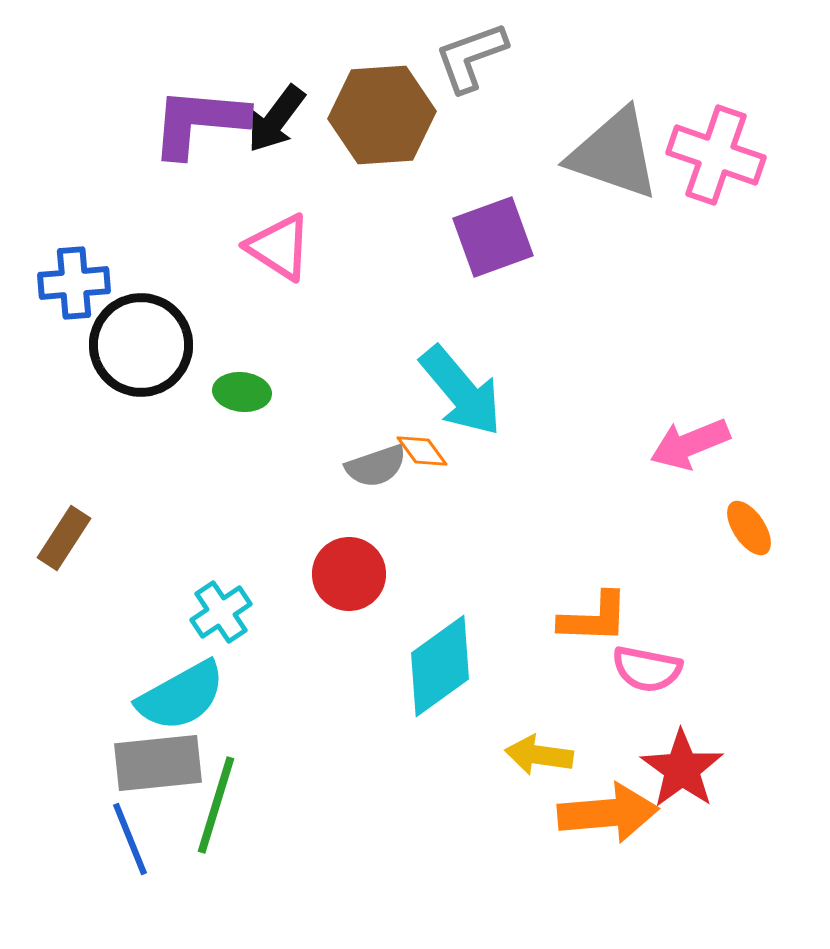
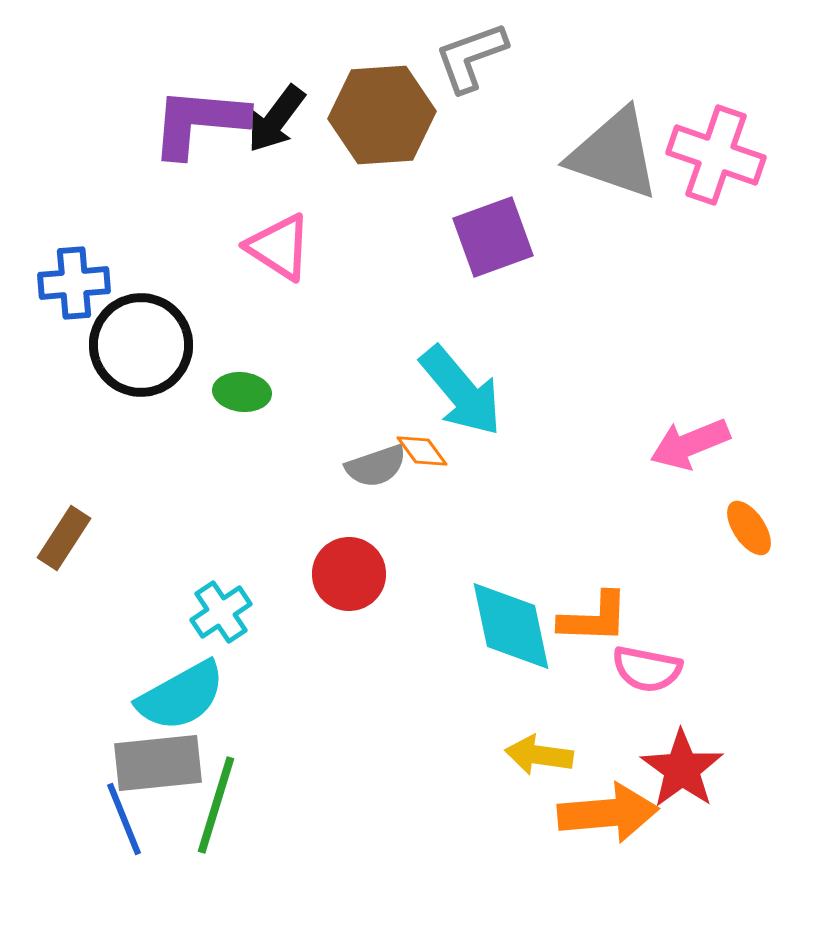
cyan diamond: moved 71 px right, 40 px up; rotated 66 degrees counterclockwise
blue line: moved 6 px left, 20 px up
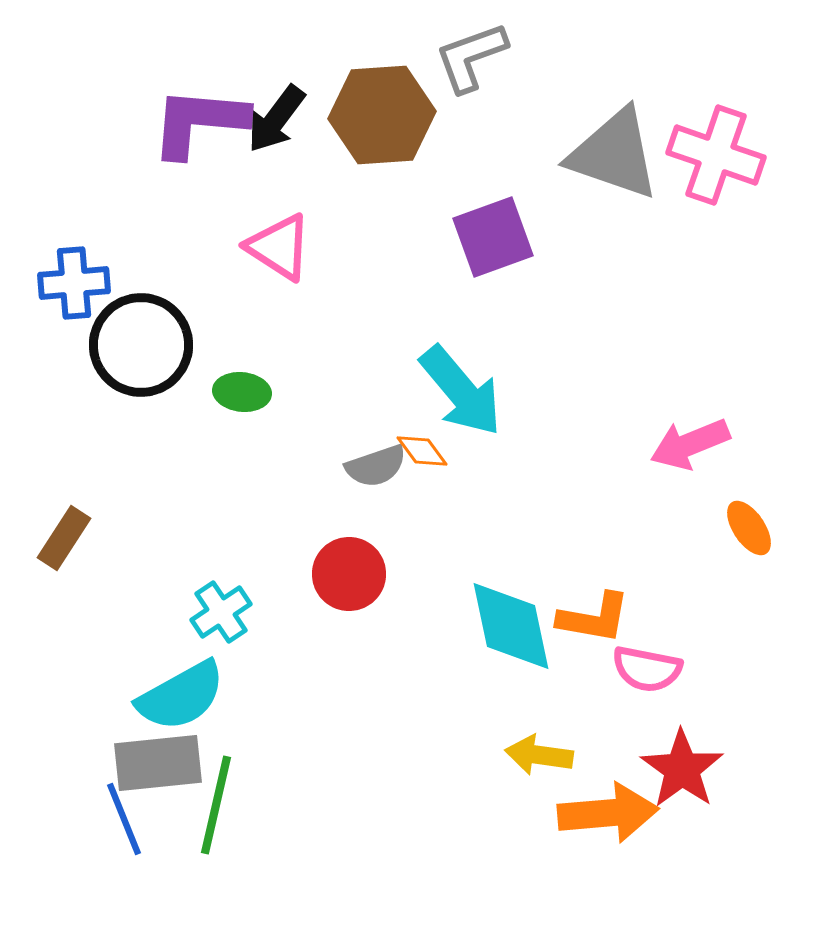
orange L-shape: rotated 8 degrees clockwise
green line: rotated 4 degrees counterclockwise
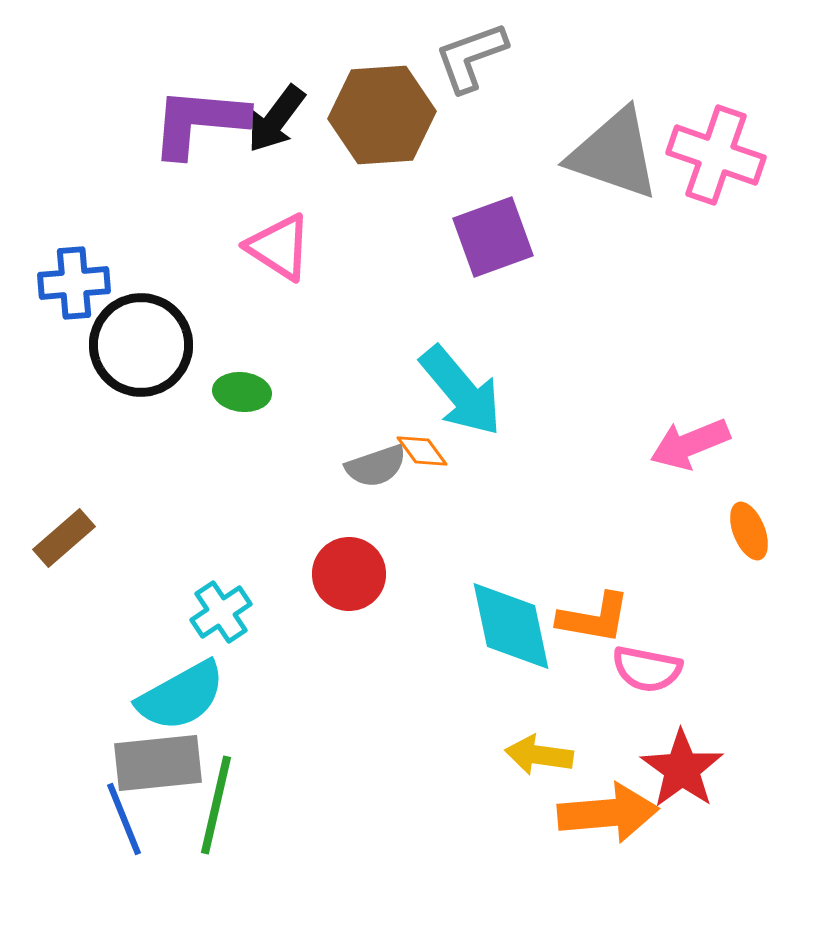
orange ellipse: moved 3 px down; rotated 12 degrees clockwise
brown rectangle: rotated 16 degrees clockwise
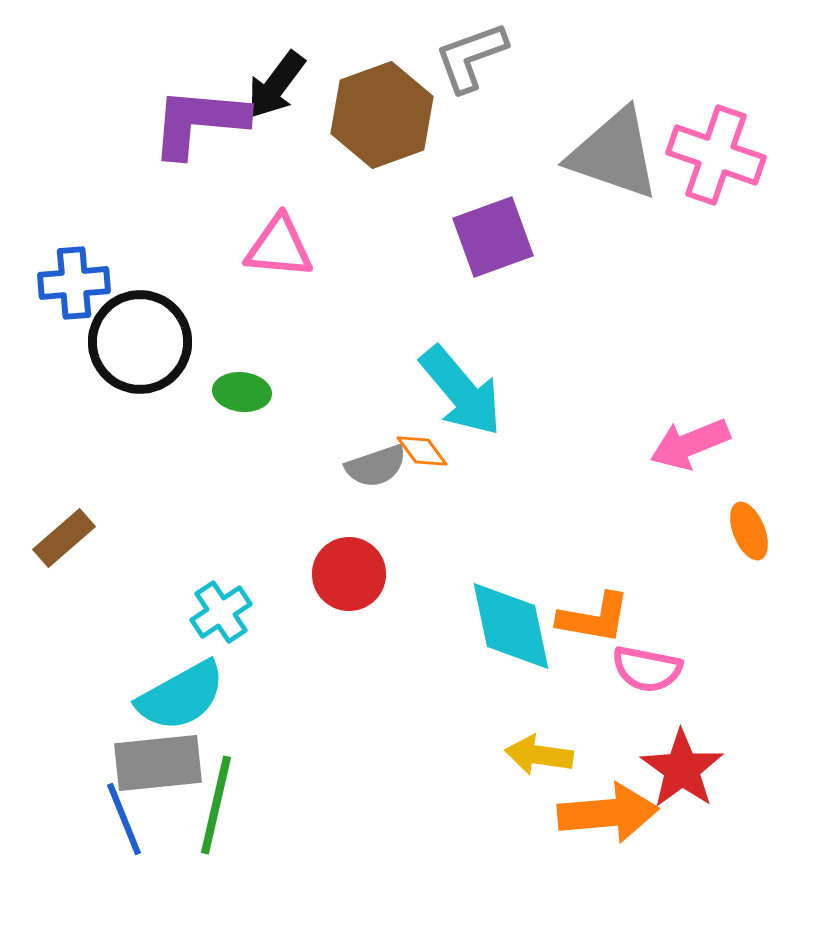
brown hexagon: rotated 16 degrees counterclockwise
black arrow: moved 34 px up
pink triangle: rotated 28 degrees counterclockwise
black circle: moved 1 px left, 3 px up
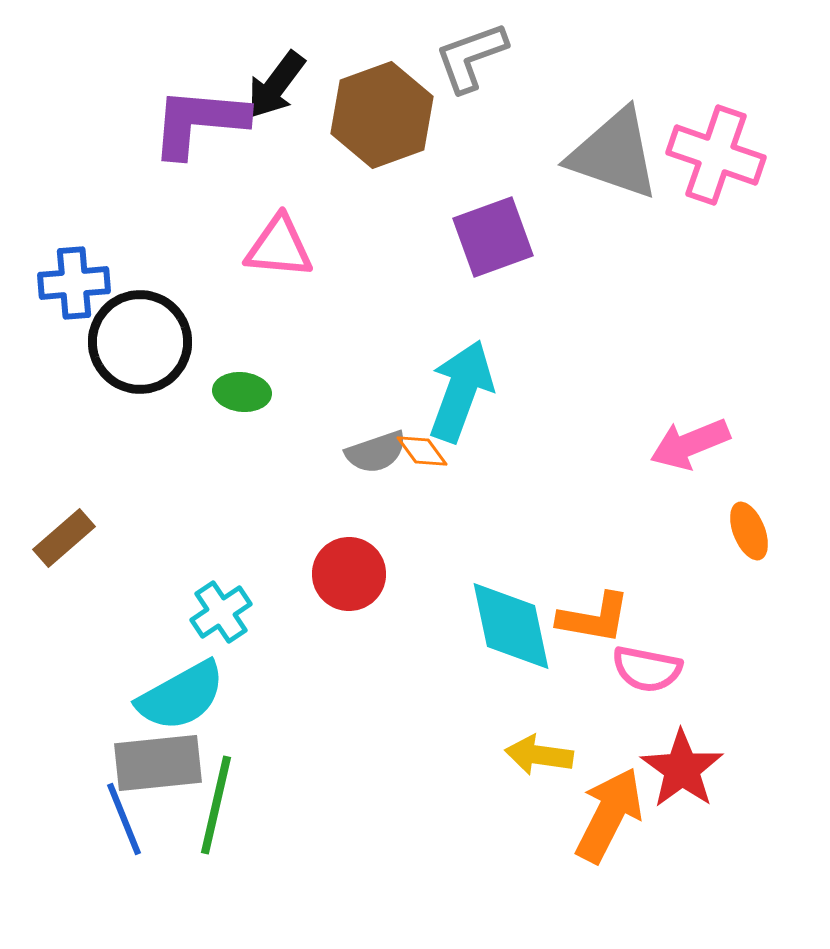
cyan arrow: rotated 120 degrees counterclockwise
gray semicircle: moved 14 px up
orange arrow: moved 1 px right, 2 px down; rotated 58 degrees counterclockwise
